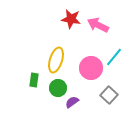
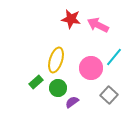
green rectangle: moved 2 px right, 2 px down; rotated 40 degrees clockwise
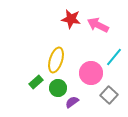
pink circle: moved 5 px down
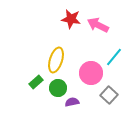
purple semicircle: rotated 24 degrees clockwise
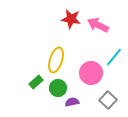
gray square: moved 1 px left, 5 px down
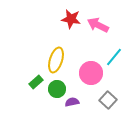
green circle: moved 1 px left, 1 px down
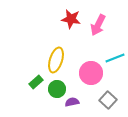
pink arrow: rotated 90 degrees counterclockwise
cyan line: moved 1 px right, 1 px down; rotated 30 degrees clockwise
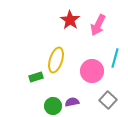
red star: moved 1 px left, 1 px down; rotated 24 degrees clockwise
cyan line: rotated 54 degrees counterclockwise
pink circle: moved 1 px right, 2 px up
green rectangle: moved 5 px up; rotated 24 degrees clockwise
green circle: moved 4 px left, 17 px down
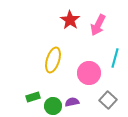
yellow ellipse: moved 3 px left
pink circle: moved 3 px left, 2 px down
green rectangle: moved 3 px left, 20 px down
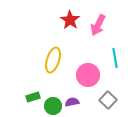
cyan line: rotated 24 degrees counterclockwise
pink circle: moved 1 px left, 2 px down
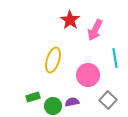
pink arrow: moved 3 px left, 5 px down
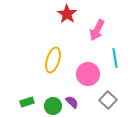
red star: moved 3 px left, 6 px up
pink arrow: moved 2 px right
pink circle: moved 1 px up
green rectangle: moved 6 px left, 5 px down
purple semicircle: rotated 56 degrees clockwise
